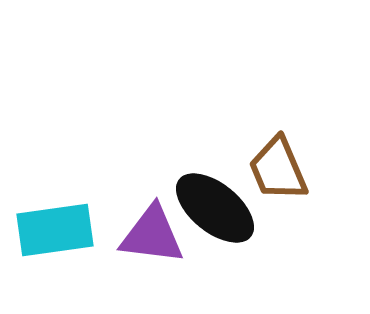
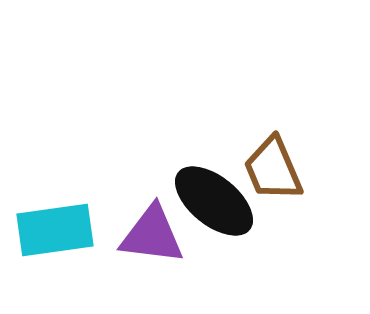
brown trapezoid: moved 5 px left
black ellipse: moved 1 px left, 7 px up
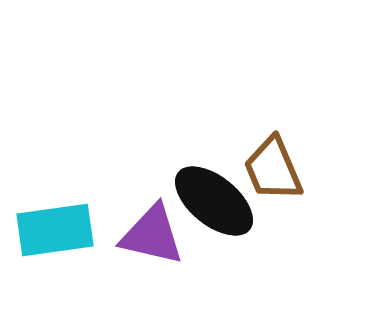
purple triangle: rotated 6 degrees clockwise
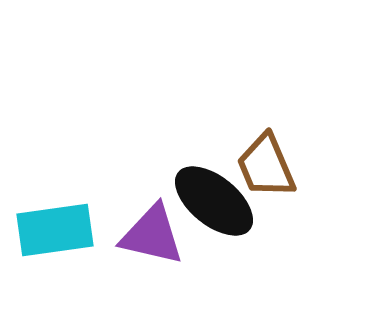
brown trapezoid: moved 7 px left, 3 px up
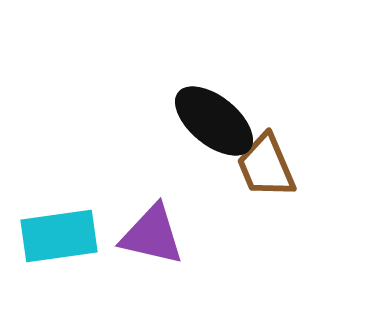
black ellipse: moved 80 px up
cyan rectangle: moved 4 px right, 6 px down
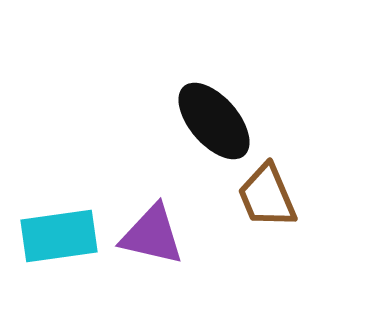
black ellipse: rotated 10 degrees clockwise
brown trapezoid: moved 1 px right, 30 px down
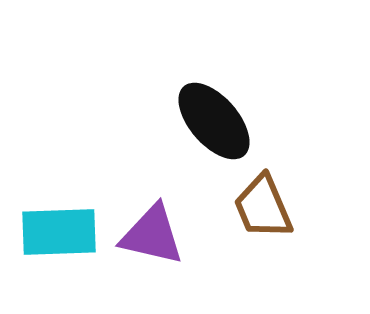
brown trapezoid: moved 4 px left, 11 px down
cyan rectangle: moved 4 px up; rotated 6 degrees clockwise
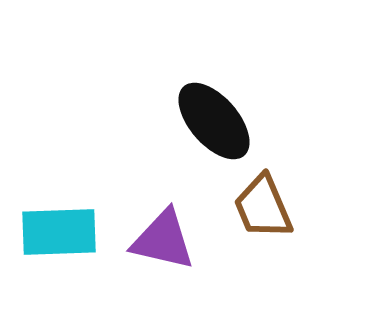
purple triangle: moved 11 px right, 5 px down
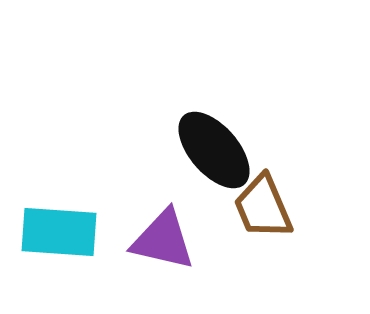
black ellipse: moved 29 px down
cyan rectangle: rotated 6 degrees clockwise
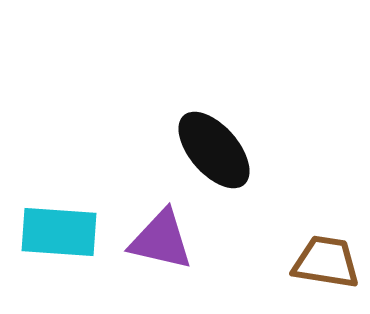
brown trapezoid: moved 63 px right, 55 px down; rotated 122 degrees clockwise
purple triangle: moved 2 px left
